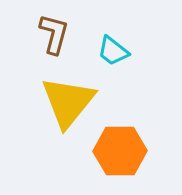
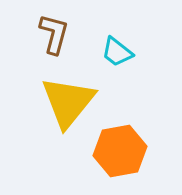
cyan trapezoid: moved 4 px right, 1 px down
orange hexagon: rotated 9 degrees counterclockwise
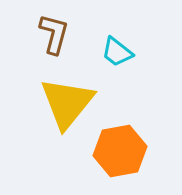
yellow triangle: moved 1 px left, 1 px down
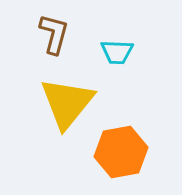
cyan trapezoid: rotated 36 degrees counterclockwise
orange hexagon: moved 1 px right, 1 px down
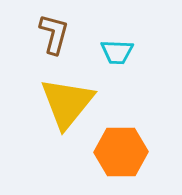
orange hexagon: rotated 9 degrees clockwise
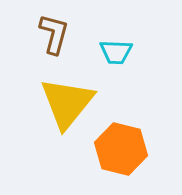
cyan trapezoid: moved 1 px left
orange hexagon: moved 3 px up; rotated 15 degrees clockwise
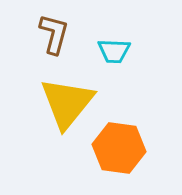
cyan trapezoid: moved 2 px left, 1 px up
orange hexagon: moved 2 px left, 1 px up; rotated 6 degrees counterclockwise
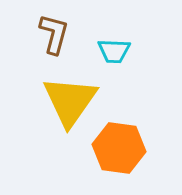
yellow triangle: moved 3 px right, 2 px up; rotated 4 degrees counterclockwise
